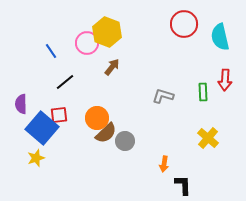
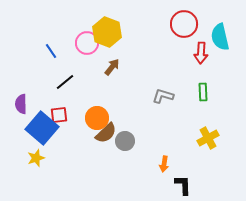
red arrow: moved 24 px left, 27 px up
yellow cross: rotated 20 degrees clockwise
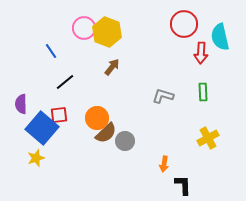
pink circle: moved 3 px left, 15 px up
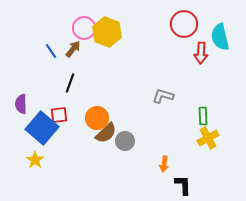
brown arrow: moved 39 px left, 18 px up
black line: moved 5 px right, 1 px down; rotated 30 degrees counterclockwise
green rectangle: moved 24 px down
yellow star: moved 1 px left, 2 px down; rotated 18 degrees counterclockwise
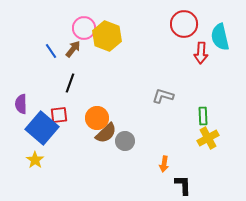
yellow hexagon: moved 4 px down
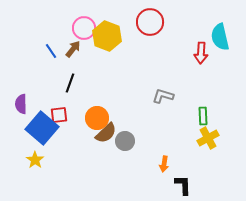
red circle: moved 34 px left, 2 px up
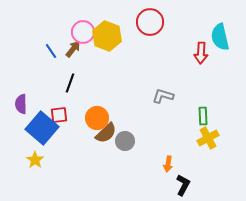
pink circle: moved 1 px left, 4 px down
orange arrow: moved 4 px right
black L-shape: rotated 30 degrees clockwise
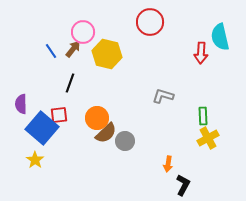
yellow hexagon: moved 18 px down; rotated 8 degrees counterclockwise
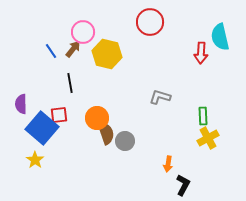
black line: rotated 30 degrees counterclockwise
gray L-shape: moved 3 px left, 1 px down
brown semicircle: rotated 65 degrees counterclockwise
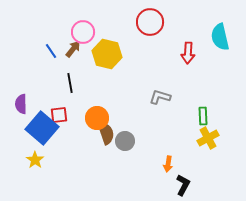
red arrow: moved 13 px left
